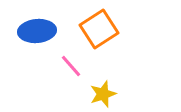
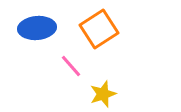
blue ellipse: moved 3 px up
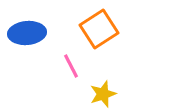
blue ellipse: moved 10 px left, 5 px down
pink line: rotated 15 degrees clockwise
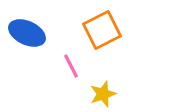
orange square: moved 3 px right, 1 px down; rotated 6 degrees clockwise
blue ellipse: rotated 30 degrees clockwise
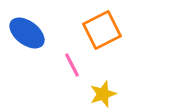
blue ellipse: rotated 12 degrees clockwise
pink line: moved 1 px right, 1 px up
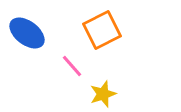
pink line: moved 1 px down; rotated 15 degrees counterclockwise
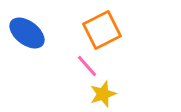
pink line: moved 15 px right
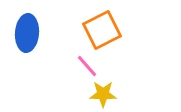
blue ellipse: rotated 57 degrees clockwise
yellow star: rotated 20 degrees clockwise
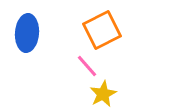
yellow star: rotated 28 degrees counterclockwise
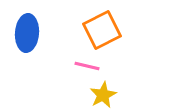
pink line: rotated 35 degrees counterclockwise
yellow star: moved 1 px down
